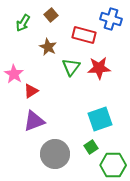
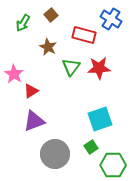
blue cross: rotated 15 degrees clockwise
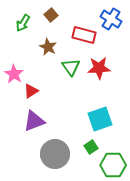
green triangle: rotated 12 degrees counterclockwise
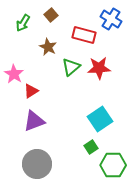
green triangle: rotated 24 degrees clockwise
cyan square: rotated 15 degrees counterclockwise
gray circle: moved 18 px left, 10 px down
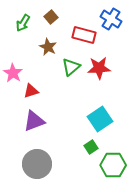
brown square: moved 2 px down
pink star: moved 1 px left, 1 px up
red triangle: rotated 14 degrees clockwise
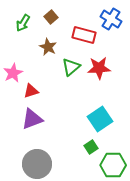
pink star: rotated 12 degrees clockwise
purple triangle: moved 2 px left, 2 px up
